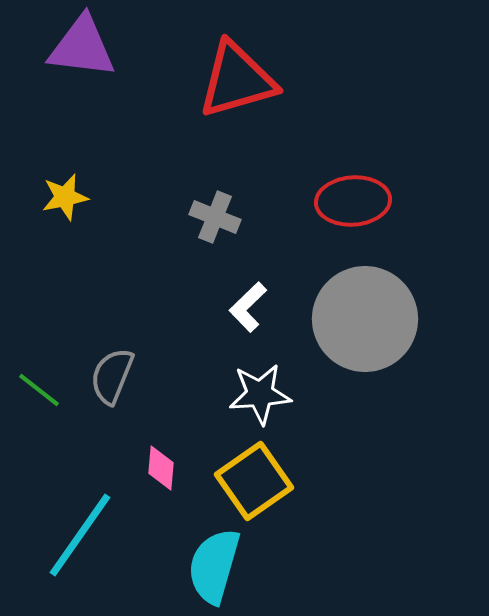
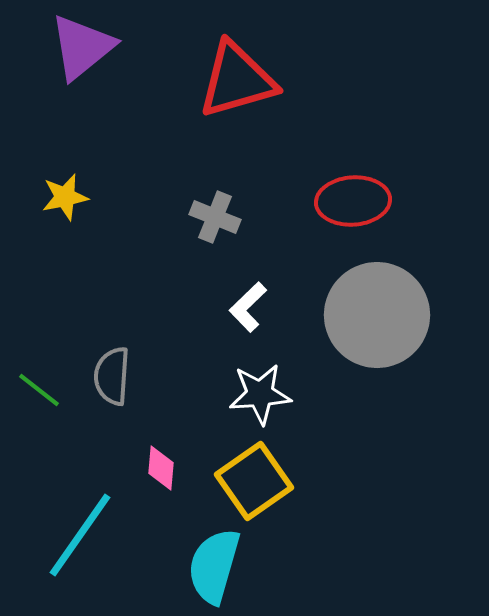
purple triangle: rotated 46 degrees counterclockwise
gray circle: moved 12 px right, 4 px up
gray semicircle: rotated 18 degrees counterclockwise
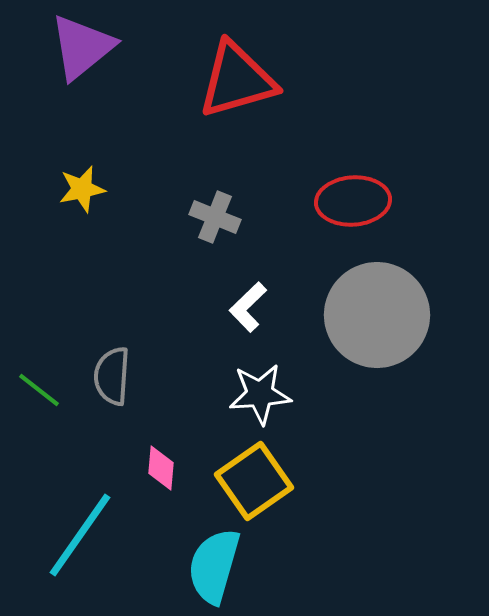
yellow star: moved 17 px right, 8 px up
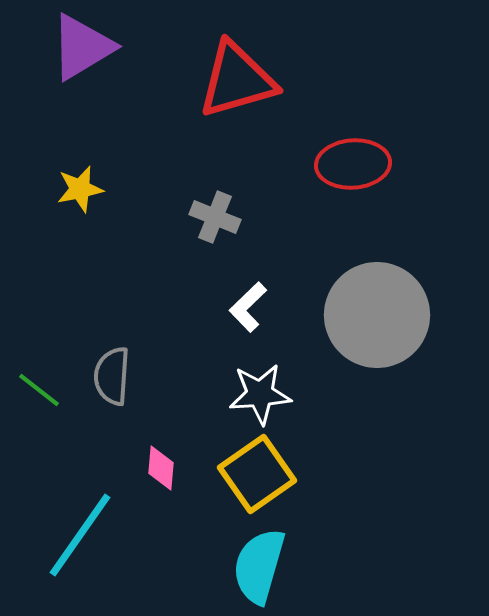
purple triangle: rotated 8 degrees clockwise
yellow star: moved 2 px left
red ellipse: moved 37 px up
yellow square: moved 3 px right, 7 px up
cyan semicircle: moved 45 px right
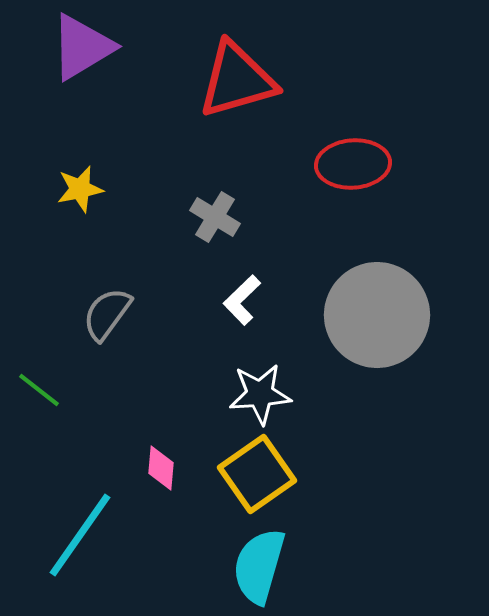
gray cross: rotated 9 degrees clockwise
white L-shape: moved 6 px left, 7 px up
gray semicircle: moved 5 px left, 62 px up; rotated 32 degrees clockwise
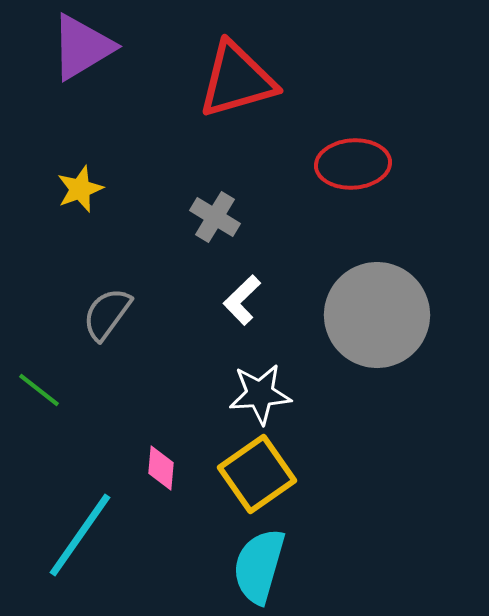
yellow star: rotated 9 degrees counterclockwise
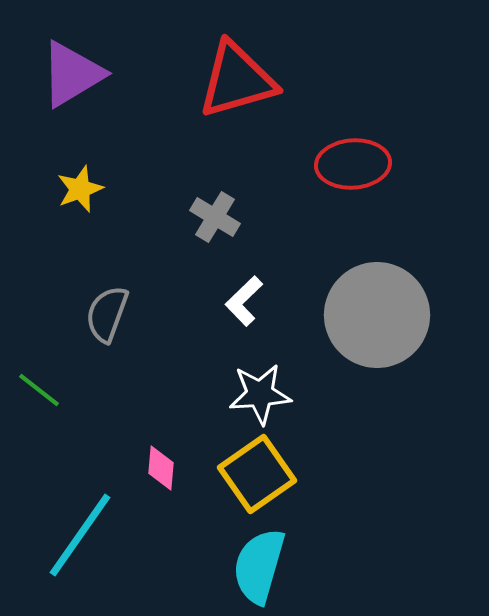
purple triangle: moved 10 px left, 27 px down
white L-shape: moved 2 px right, 1 px down
gray semicircle: rotated 16 degrees counterclockwise
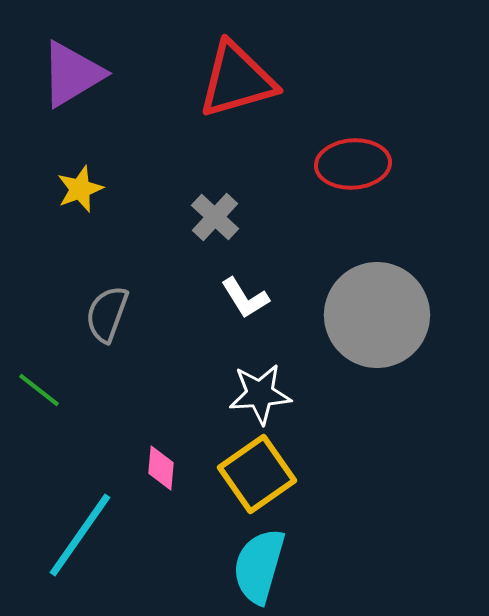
gray cross: rotated 12 degrees clockwise
white L-shape: moved 1 px right, 3 px up; rotated 78 degrees counterclockwise
